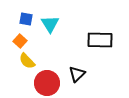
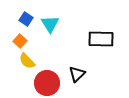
blue square: rotated 24 degrees clockwise
black rectangle: moved 1 px right, 1 px up
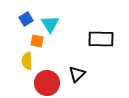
blue square: rotated 24 degrees clockwise
orange square: moved 17 px right; rotated 32 degrees counterclockwise
yellow semicircle: rotated 42 degrees clockwise
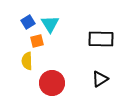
blue square: moved 2 px right, 3 px down
orange square: rotated 24 degrees counterclockwise
black triangle: moved 23 px right, 5 px down; rotated 12 degrees clockwise
red circle: moved 5 px right
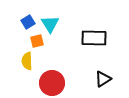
black rectangle: moved 7 px left, 1 px up
black triangle: moved 3 px right
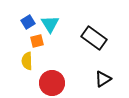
black rectangle: rotated 35 degrees clockwise
